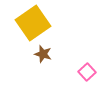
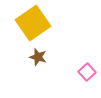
brown star: moved 5 px left, 3 px down
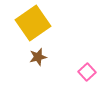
brown star: rotated 30 degrees counterclockwise
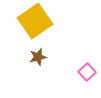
yellow square: moved 2 px right, 2 px up
